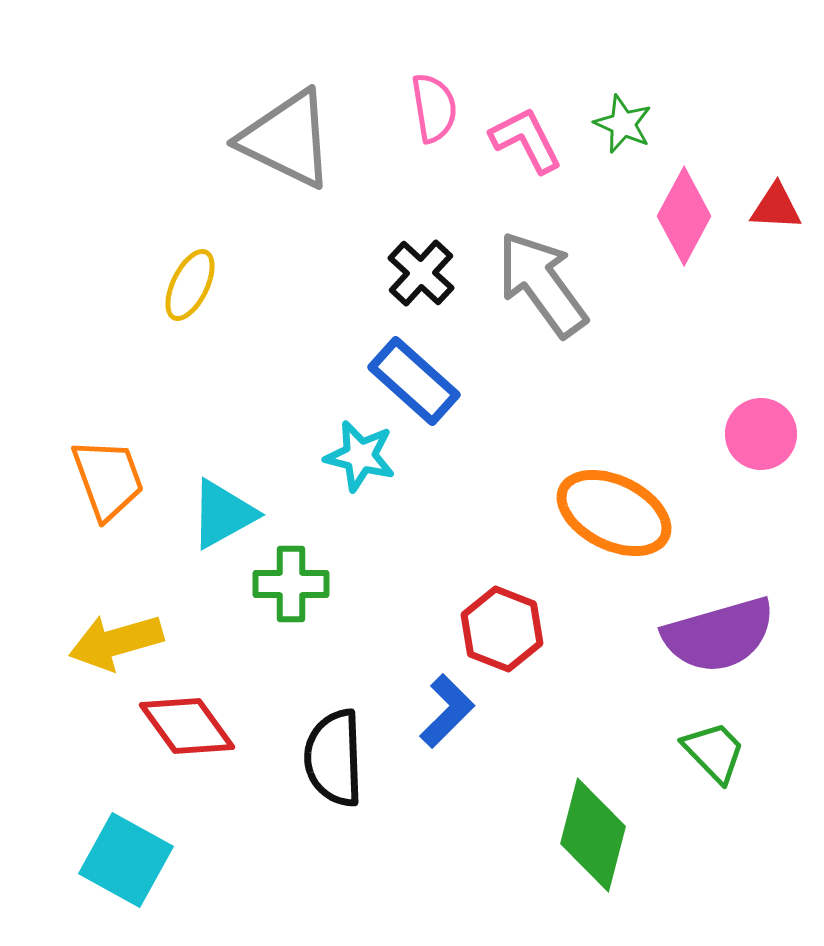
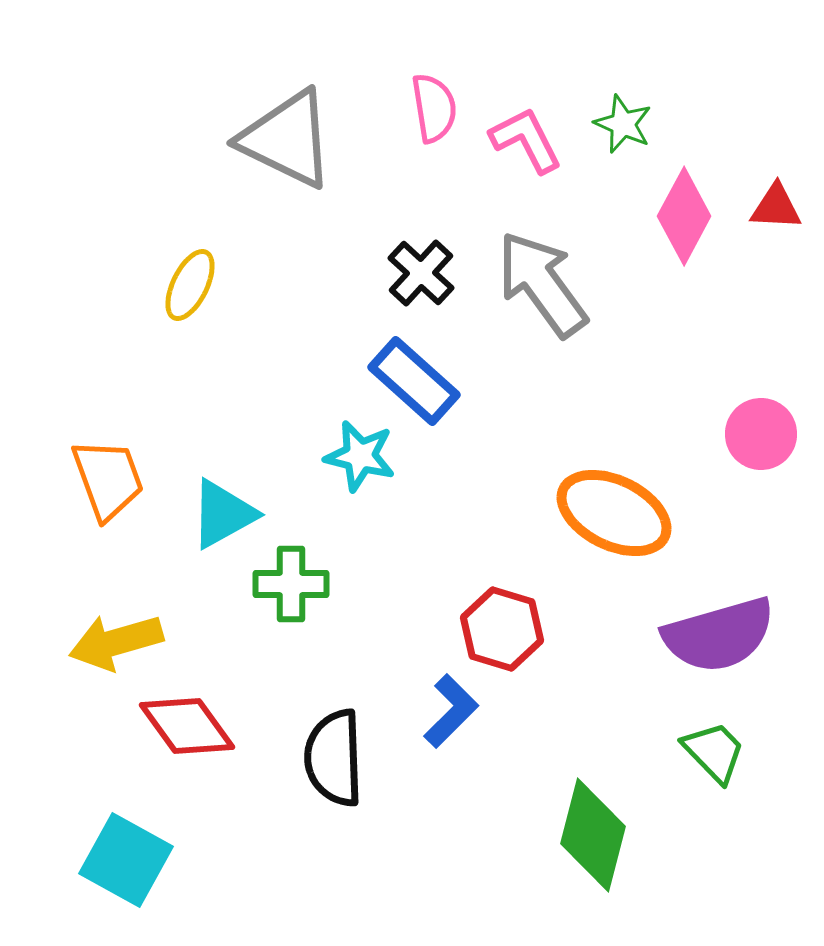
red hexagon: rotated 4 degrees counterclockwise
blue L-shape: moved 4 px right
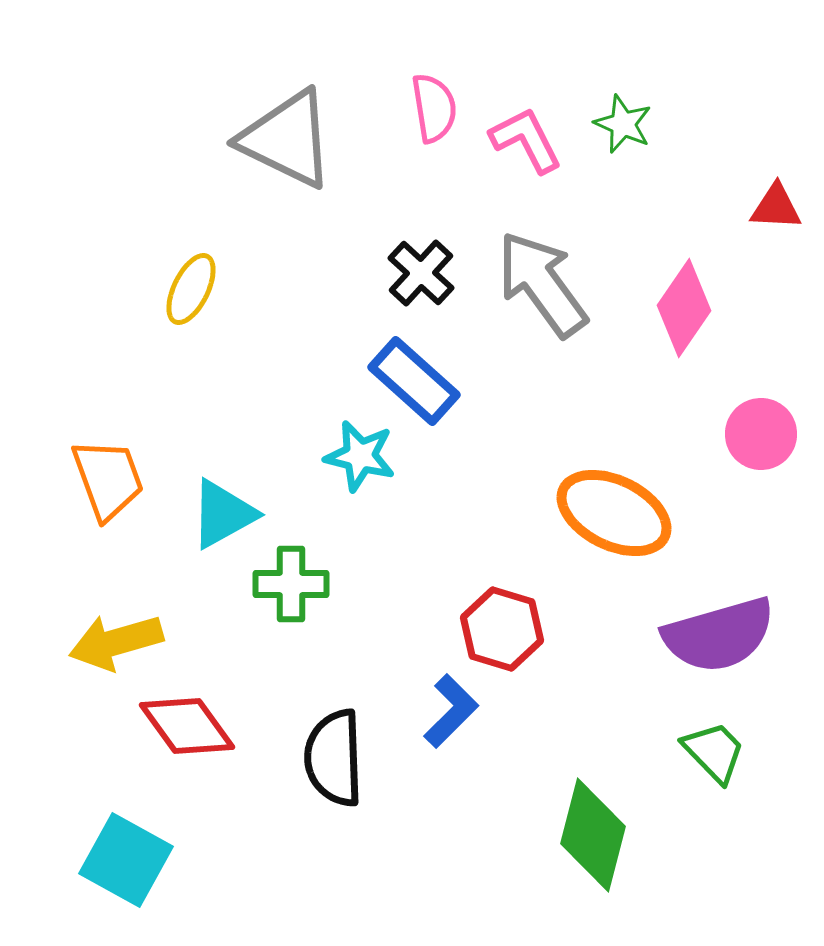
pink diamond: moved 92 px down; rotated 6 degrees clockwise
yellow ellipse: moved 1 px right, 4 px down
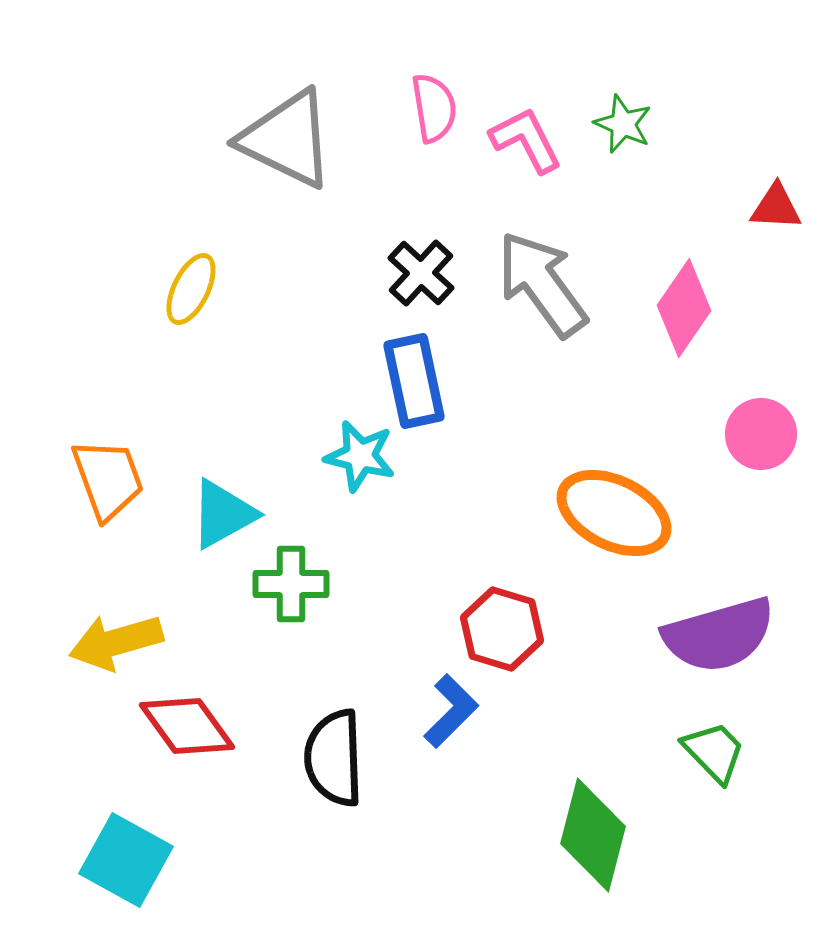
blue rectangle: rotated 36 degrees clockwise
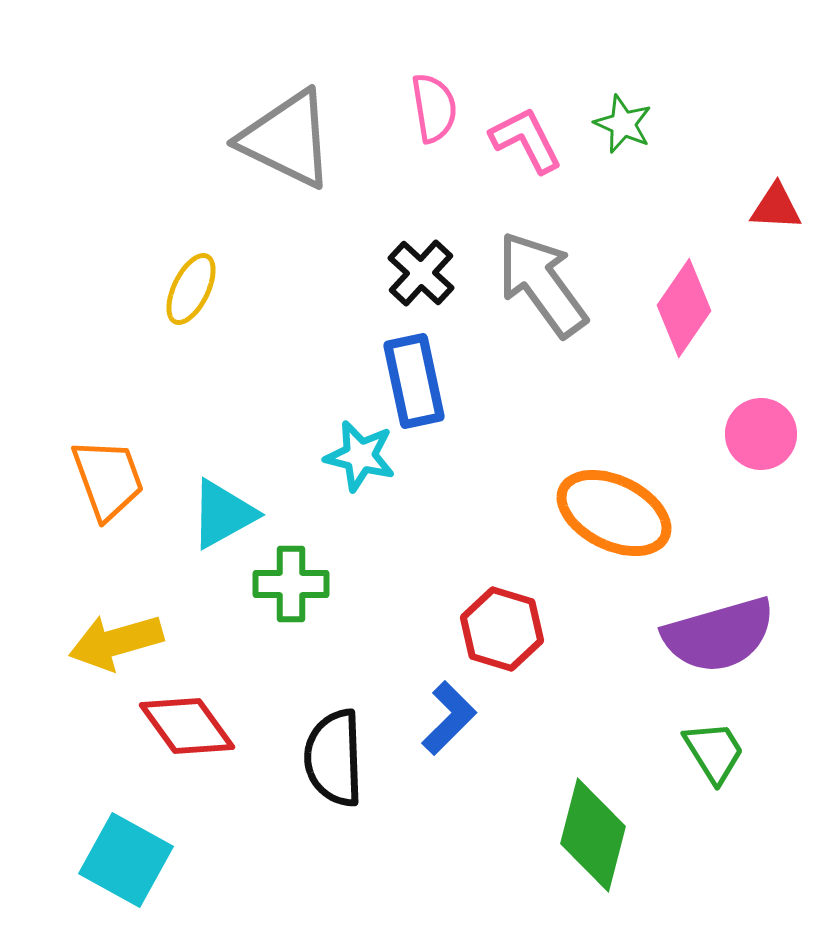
blue L-shape: moved 2 px left, 7 px down
green trapezoid: rotated 12 degrees clockwise
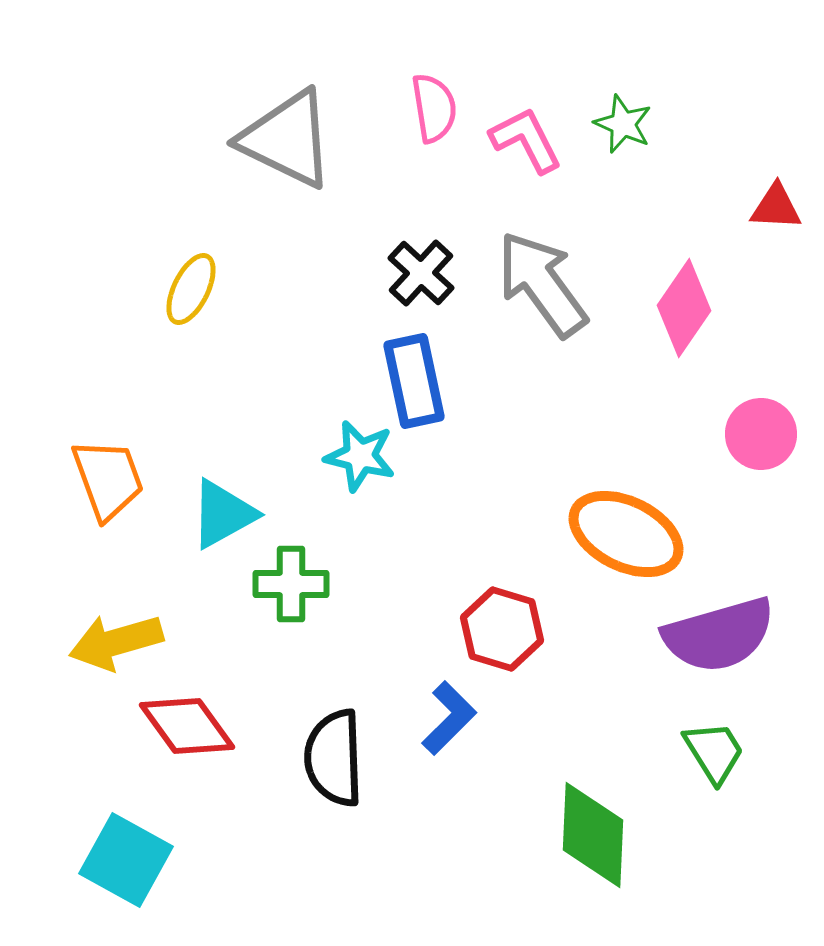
orange ellipse: moved 12 px right, 21 px down
green diamond: rotated 12 degrees counterclockwise
